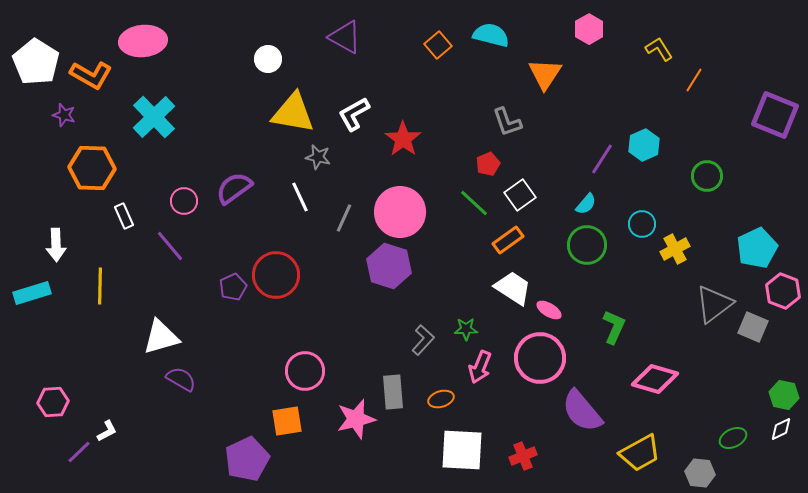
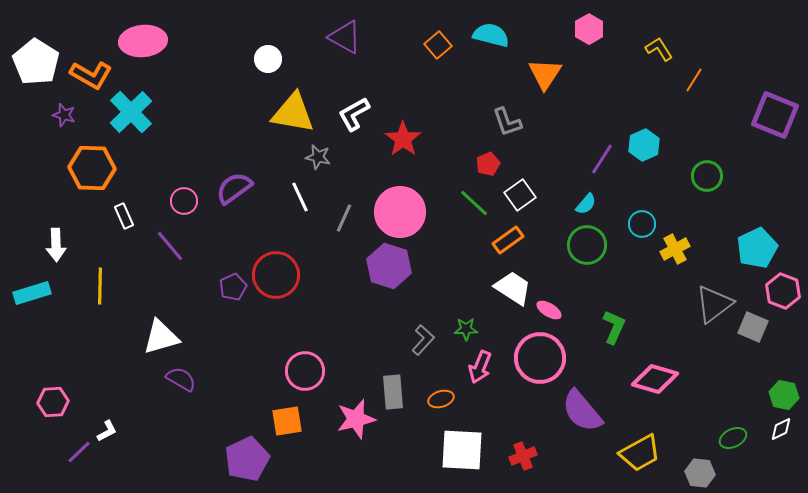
cyan cross at (154, 117): moved 23 px left, 5 px up
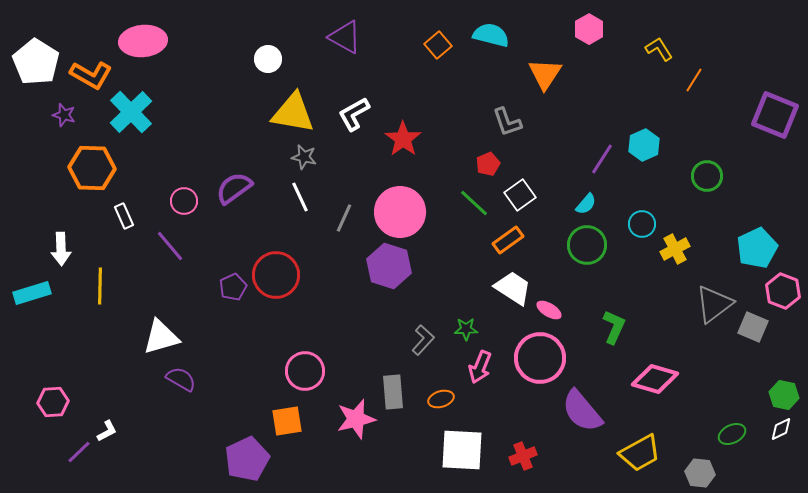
gray star at (318, 157): moved 14 px left
white arrow at (56, 245): moved 5 px right, 4 px down
green ellipse at (733, 438): moved 1 px left, 4 px up
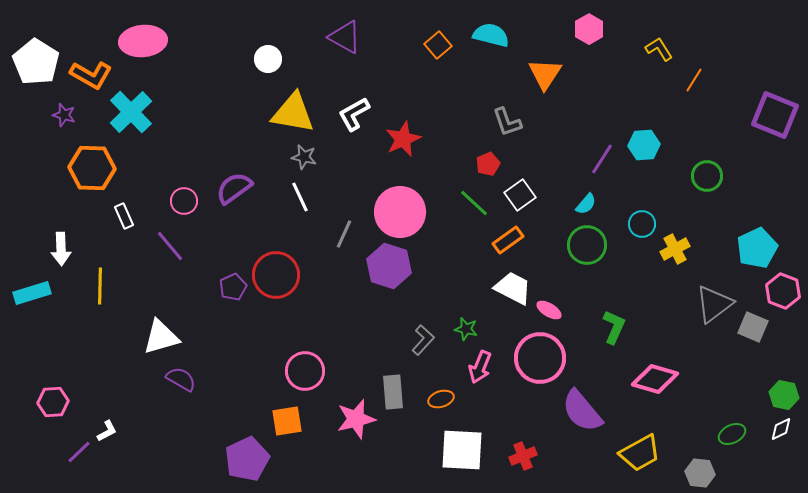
red star at (403, 139): rotated 12 degrees clockwise
cyan hexagon at (644, 145): rotated 20 degrees clockwise
gray line at (344, 218): moved 16 px down
white trapezoid at (513, 288): rotated 6 degrees counterclockwise
green star at (466, 329): rotated 15 degrees clockwise
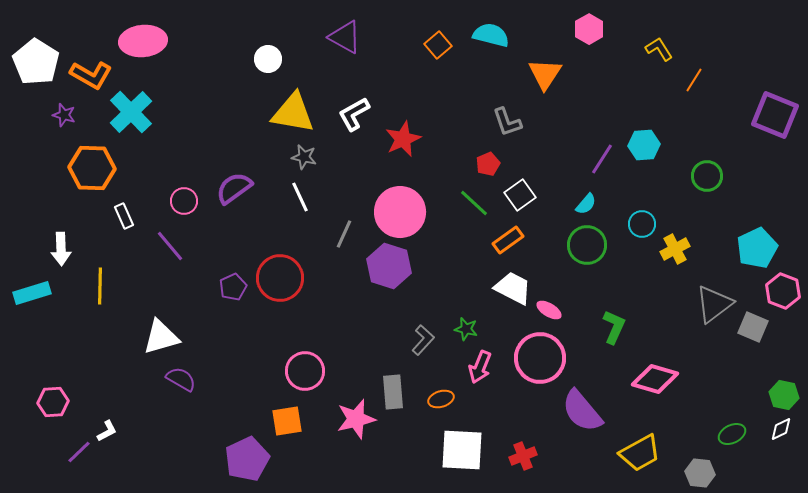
red circle at (276, 275): moved 4 px right, 3 px down
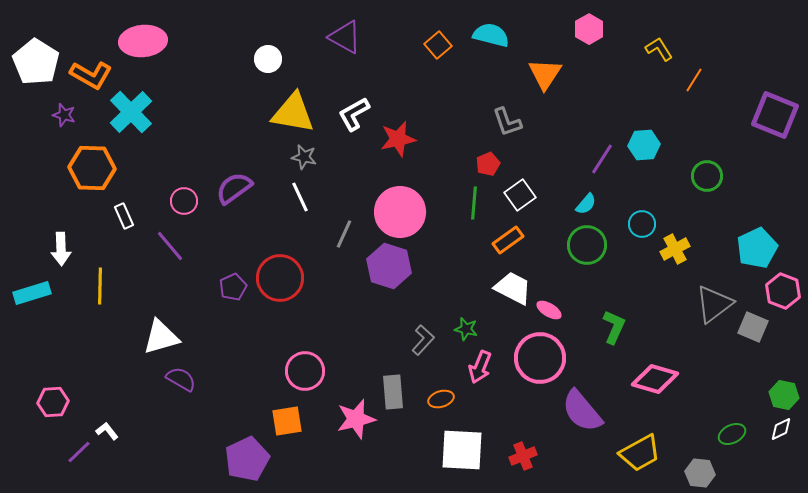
red star at (403, 139): moved 5 px left; rotated 12 degrees clockwise
green line at (474, 203): rotated 52 degrees clockwise
white L-shape at (107, 431): rotated 100 degrees counterclockwise
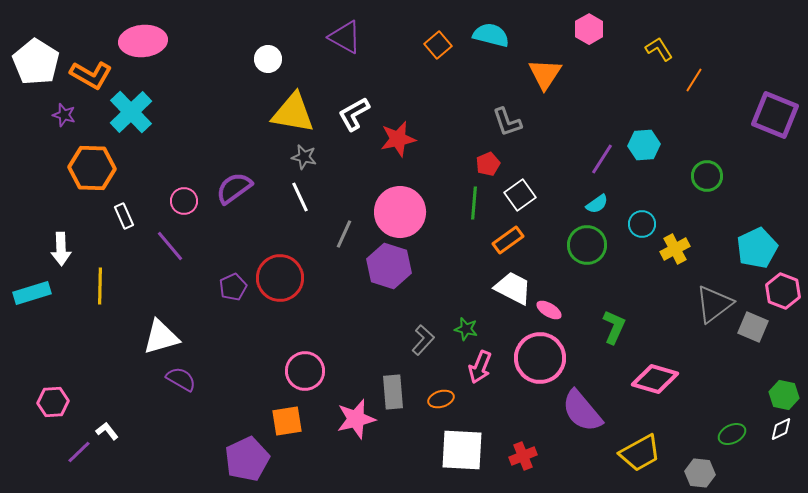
cyan semicircle at (586, 204): moved 11 px right; rotated 15 degrees clockwise
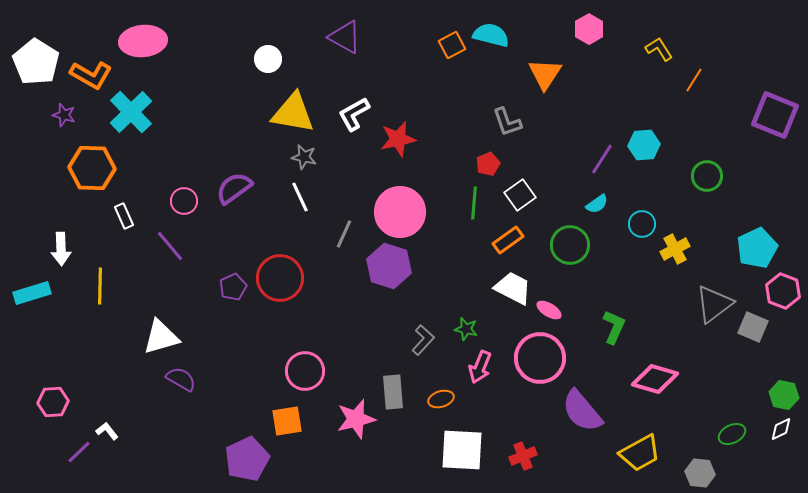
orange square at (438, 45): moved 14 px right; rotated 12 degrees clockwise
green circle at (587, 245): moved 17 px left
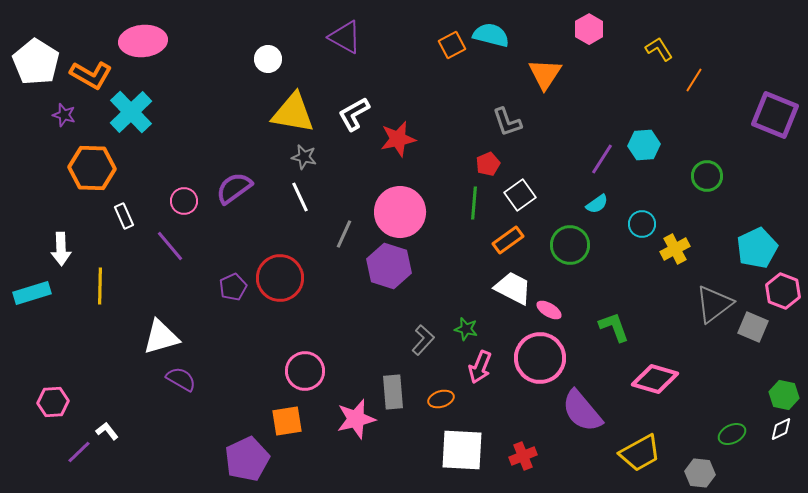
green L-shape at (614, 327): rotated 44 degrees counterclockwise
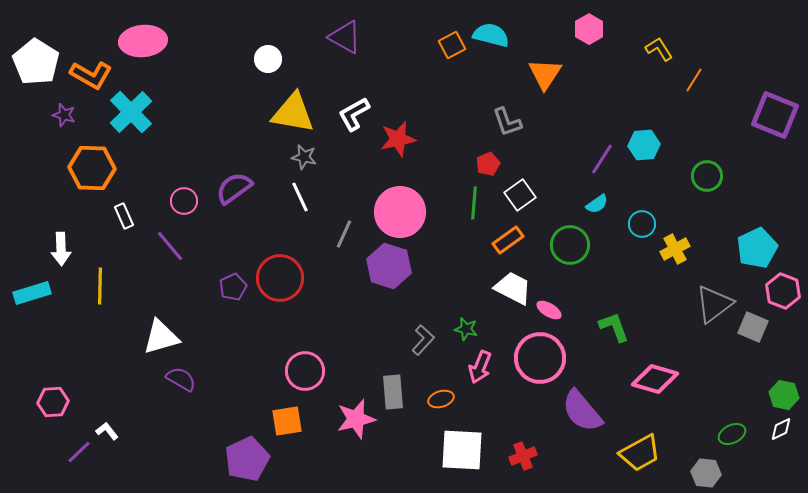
gray hexagon at (700, 473): moved 6 px right
